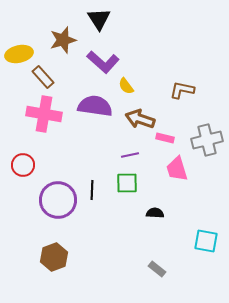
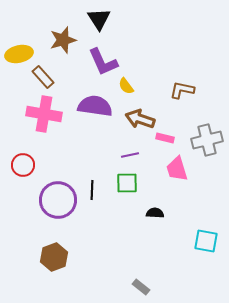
purple L-shape: rotated 24 degrees clockwise
gray rectangle: moved 16 px left, 18 px down
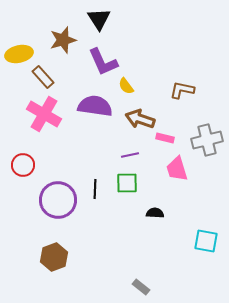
pink cross: rotated 20 degrees clockwise
black line: moved 3 px right, 1 px up
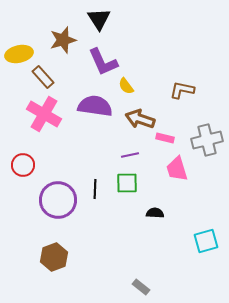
cyan square: rotated 25 degrees counterclockwise
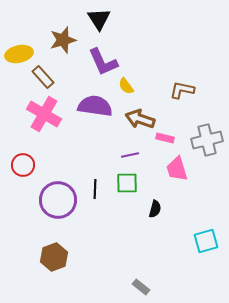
black semicircle: moved 4 px up; rotated 102 degrees clockwise
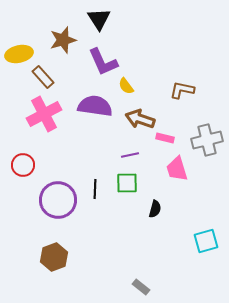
pink cross: rotated 32 degrees clockwise
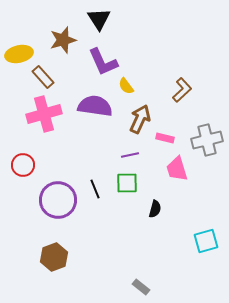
brown L-shape: rotated 125 degrees clockwise
pink cross: rotated 12 degrees clockwise
brown arrow: rotated 96 degrees clockwise
black line: rotated 24 degrees counterclockwise
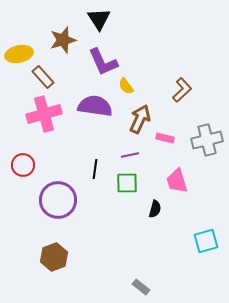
pink trapezoid: moved 12 px down
black line: moved 20 px up; rotated 30 degrees clockwise
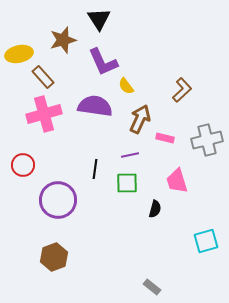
gray rectangle: moved 11 px right
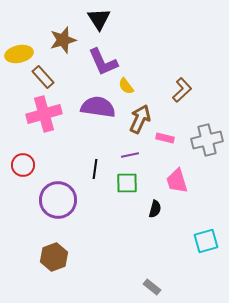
purple semicircle: moved 3 px right, 1 px down
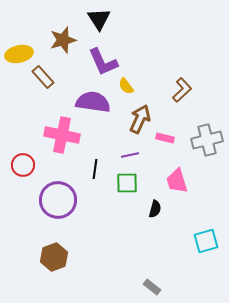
purple semicircle: moved 5 px left, 5 px up
pink cross: moved 18 px right, 21 px down; rotated 28 degrees clockwise
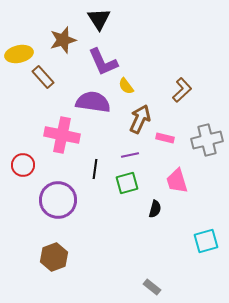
green square: rotated 15 degrees counterclockwise
